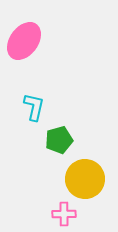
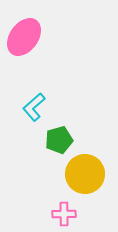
pink ellipse: moved 4 px up
cyan L-shape: rotated 144 degrees counterclockwise
yellow circle: moved 5 px up
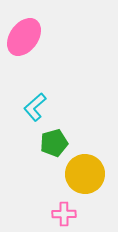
cyan L-shape: moved 1 px right
green pentagon: moved 5 px left, 3 px down
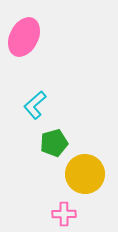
pink ellipse: rotated 9 degrees counterclockwise
cyan L-shape: moved 2 px up
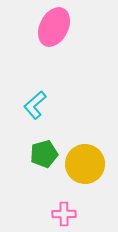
pink ellipse: moved 30 px right, 10 px up
green pentagon: moved 10 px left, 11 px down
yellow circle: moved 10 px up
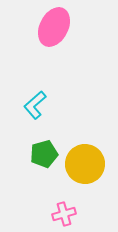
pink cross: rotated 15 degrees counterclockwise
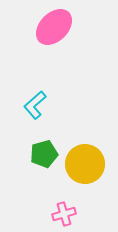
pink ellipse: rotated 18 degrees clockwise
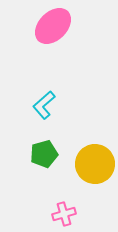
pink ellipse: moved 1 px left, 1 px up
cyan L-shape: moved 9 px right
yellow circle: moved 10 px right
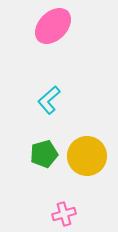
cyan L-shape: moved 5 px right, 5 px up
yellow circle: moved 8 px left, 8 px up
